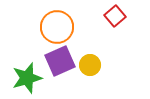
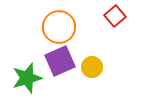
orange circle: moved 2 px right
yellow circle: moved 2 px right, 2 px down
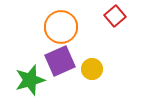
orange circle: moved 2 px right
yellow circle: moved 2 px down
green star: moved 3 px right, 2 px down
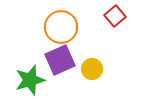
purple square: moved 1 px up
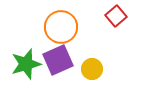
red square: moved 1 px right
purple square: moved 2 px left
green star: moved 4 px left, 16 px up
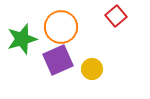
green star: moved 4 px left, 25 px up
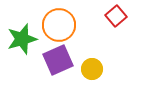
orange circle: moved 2 px left, 2 px up
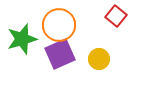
red square: rotated 10 degrees counterclockwise
purple square: moved 2 px right, 6 px up
yellow circle: moved 7 px right, 10 px up
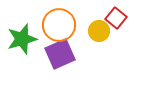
red square: moved 2 px down
yellow circle: moved 28 px up
